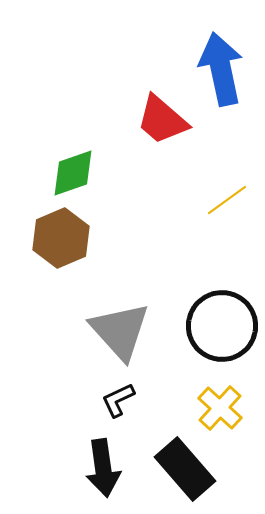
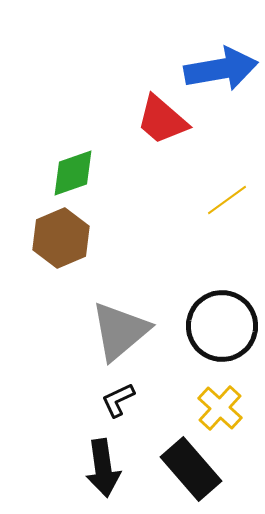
blue arrow: rotated 92 degrees clockwise
gray triangle: rotated 32 degrees clockwise
black rectangle: moved 6 px right
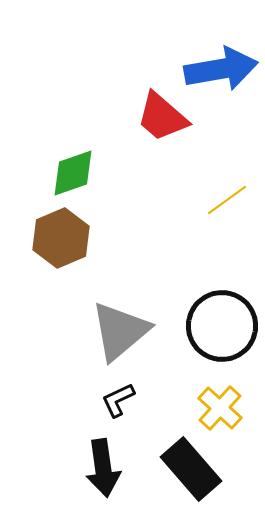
red trapezoid: moved 3 px up
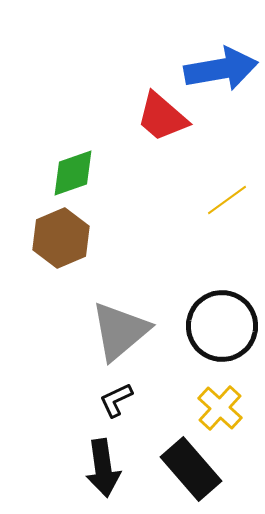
black L-shape: moved 2 px left
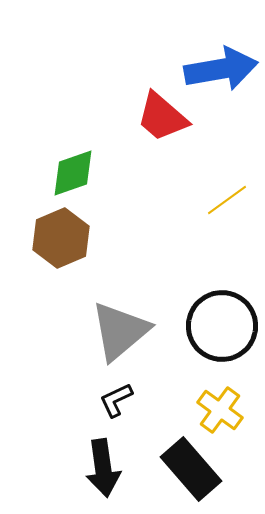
yellow cross: moved 2 px down; rotated 6 degrees counterclockwise
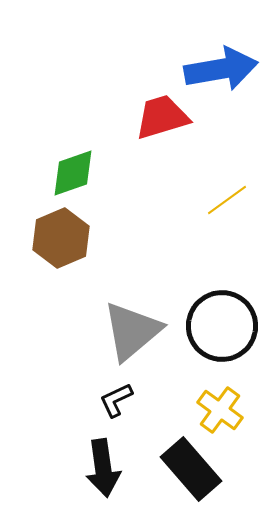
red trapezoid: rotated 122 degrees clockwise
gray triangle: moved 12 px right
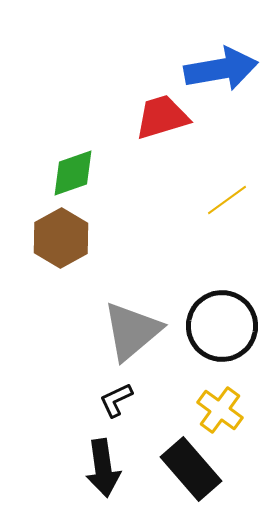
brown hexagon: rotated 6 degrees counterclockwise
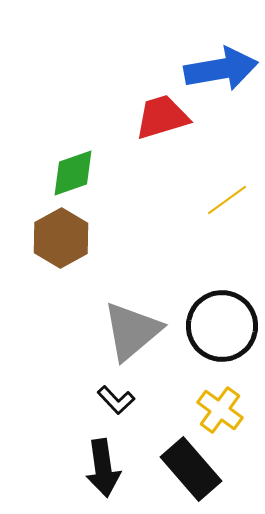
black L-shape: rotated 108 degrees counterclockwise
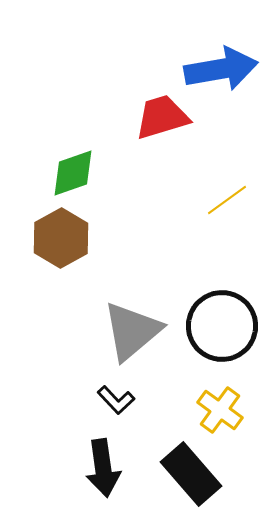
black rectangle: moved 5 px down
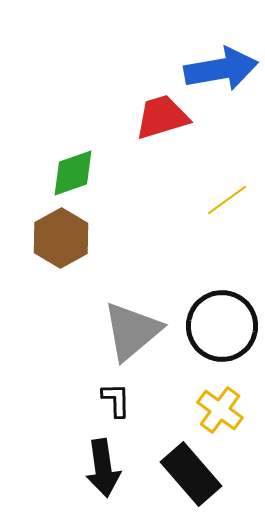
black L-shape: rotated 138 degrees counterclockwise
